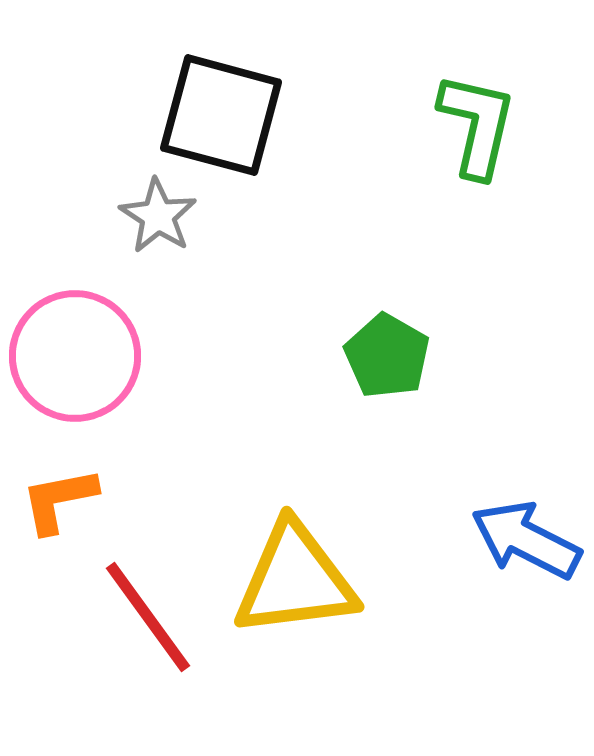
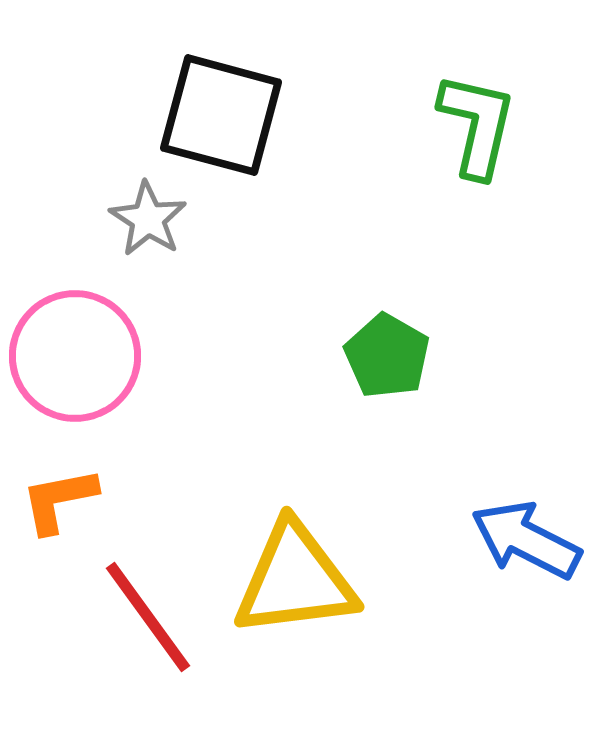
gray star: moved 10 px left, 3 px down
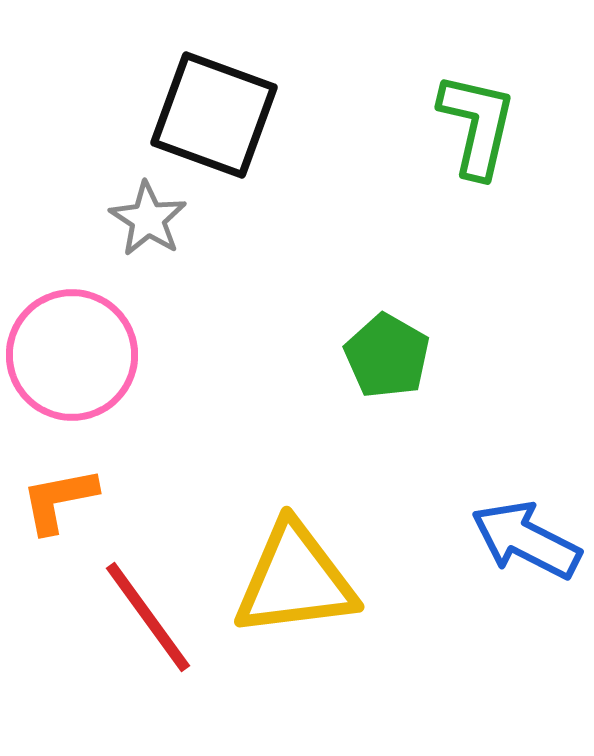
black square: moved 7 px left; rotated 5 degrees clockwise
pink circle: moved 3 px left, 1 px up
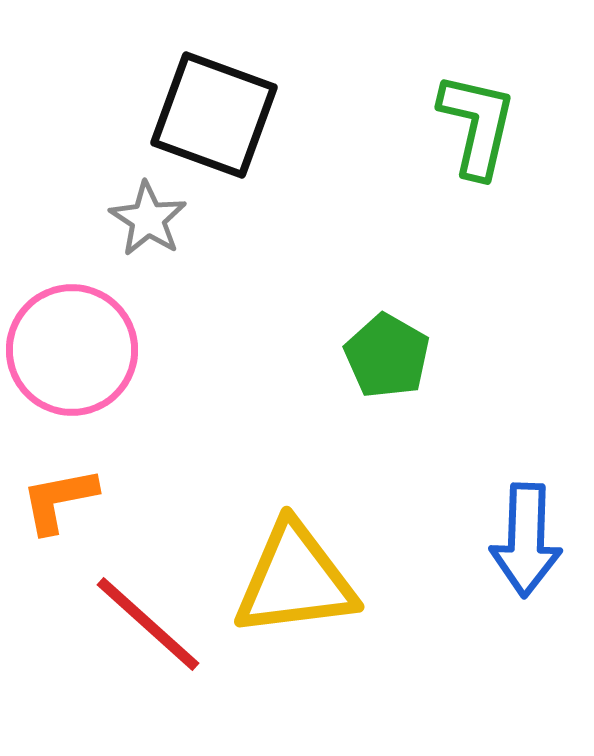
pink circle: moved 5 px up
blue arrow: rotated 115 degrees counterclockwise
red line: moved 7 px down; rotated 12 degrees counterclockwise
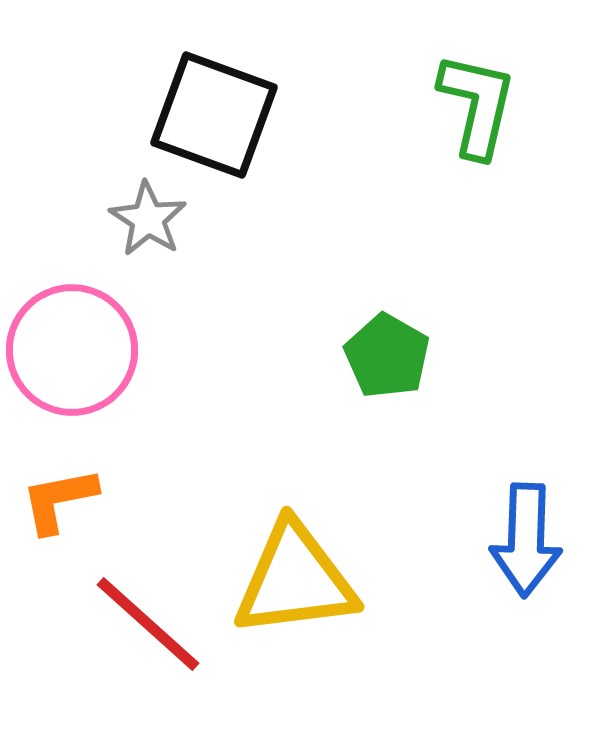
green L-shape: moved 20 px up
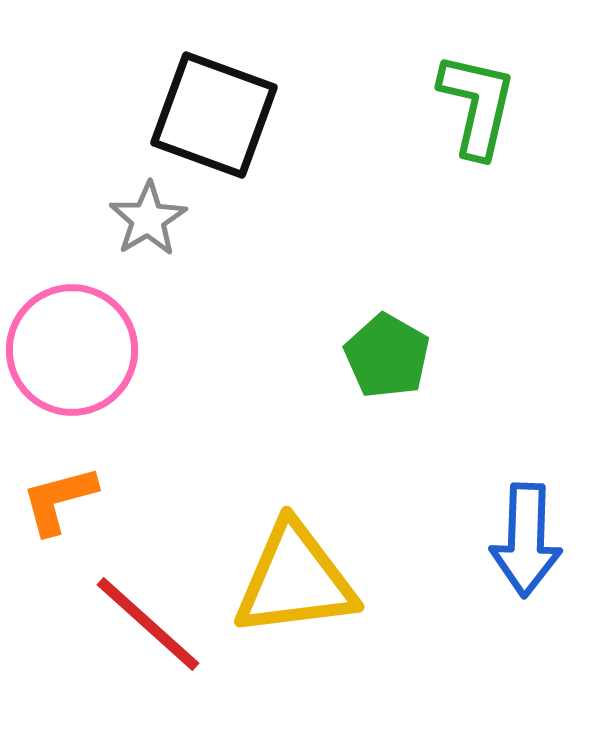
gray star: rotated 8 degrees clockwise
orange L-shape: rotated 4 degrees counterclockwise
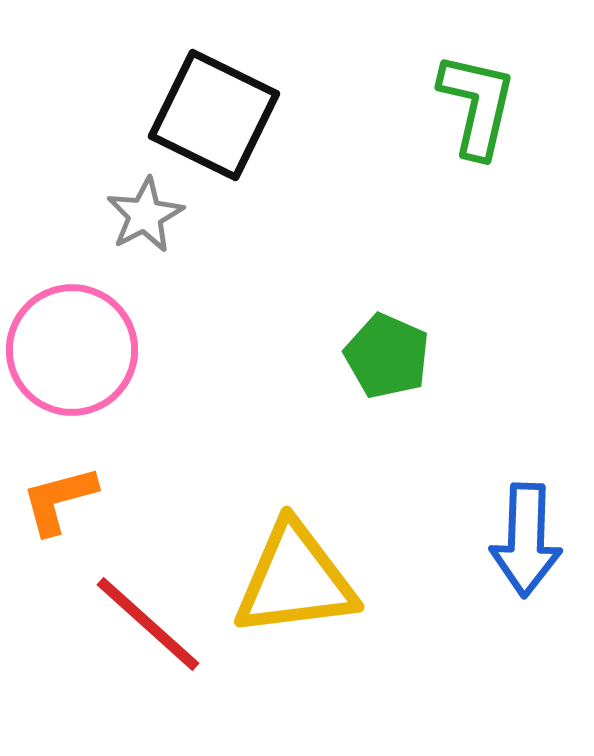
black square: rotated 6 degrees clockwise
gray star: moved 3 px left, 4 px up; rotated 4 degrees clockwise
green pentagon: rotated 6 degrees counterclockwise
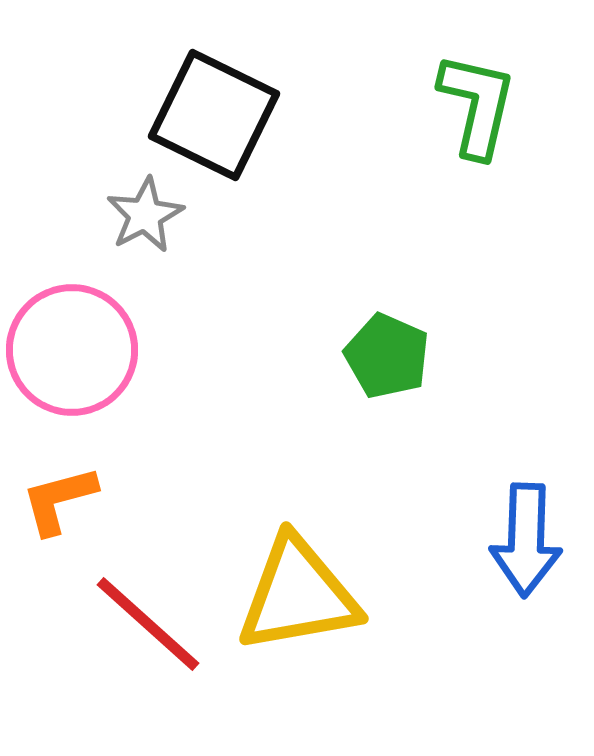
yellow triangle: moved 3 px right, 15 px down; rotated 3 degrees counterclockwise
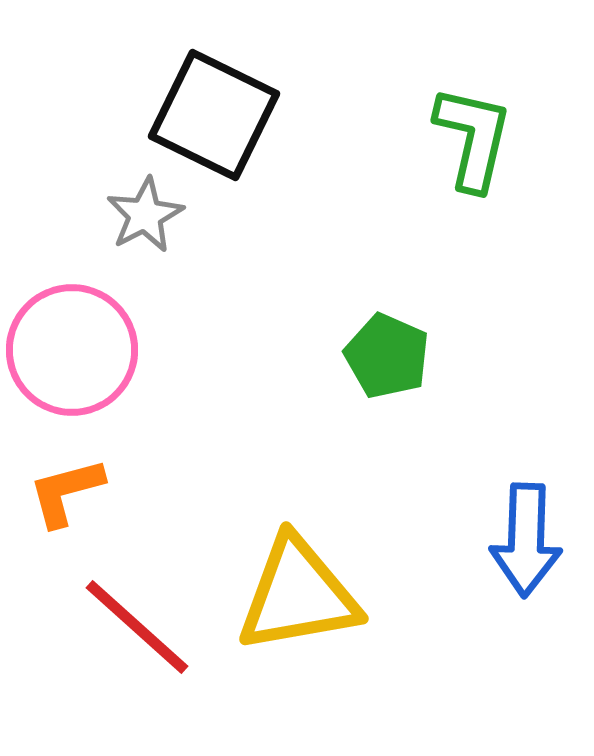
green L-shape: moved 4 px left, 33 px down
orange L-shape: moved 7 px right, 8 px up
red line: moved 11 px left, 3 px down
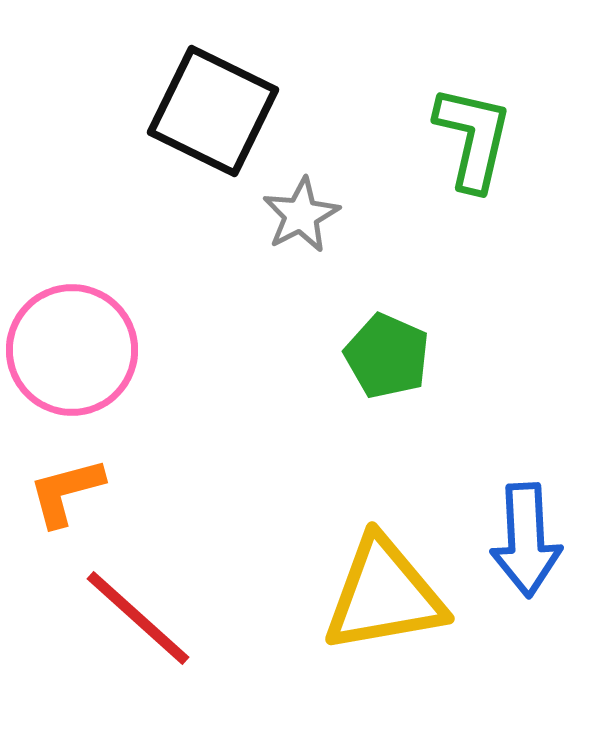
black square: moved 1 px left, 4 px up
gray star: moved 156 px right
blue arrow: rotated 5 degrees counterclockwise
yellow triangle: moved 86 px right
red line: moved 1 px right, 9 px up
